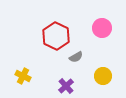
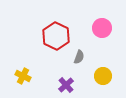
gray semicircle: moved 3 px right; rotated 40 degrees counterclockwise
purple cross: moved 1 px up
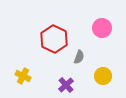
red hexagon: moved 2 px left, 3 px down
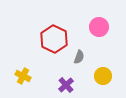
pink circle: moved 3 px left, 1 px up
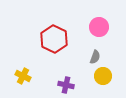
gray semicircle: moved 16 px right
purple cross: rotated 35 degrees counterclockwise
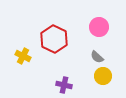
gray semicircle: moved 2 px right; rotated 112 degrees clockwise
yellow cross: moved 20 px up
purple cross: moved 2 px left
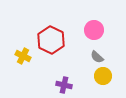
pink circle: moved 5 px left, 3 px down
red hexagon: moved 3 px left, 1 px down
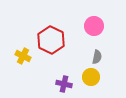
pink circle: moved 4 px up
gray semicircle: rotated 120 degrees counterclockwise
yellow circle: moved 12 px left, 1 px down
purple cross: moved 1 px up
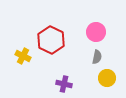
pink circle: moved 2 px right, 6 px down
yellow circle: moved 16 px right, 1 px down
